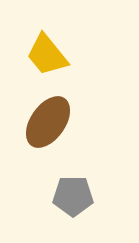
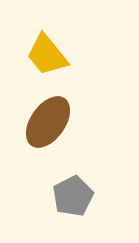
gray pentagon: rotated 27 degrees counterclockwise
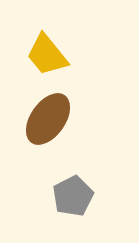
brown ellipse: moved 3 px up
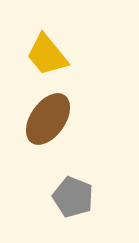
gray pentagon: moved 1 px down; rotated 24 degrees counterclockwise
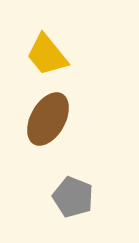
brown ellipse: rotated 6 degrees counterclockwise
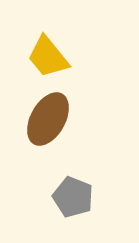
yellow trapezoid: moved 1 px right, 2 px down
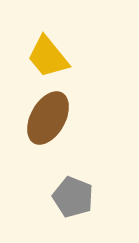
brown ellipse: moved 1 px up
